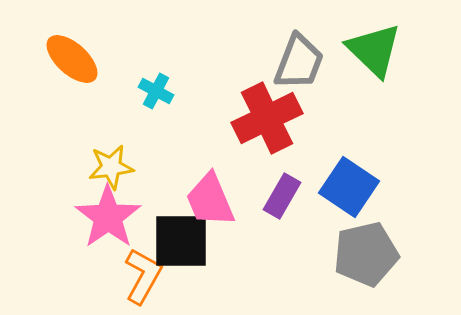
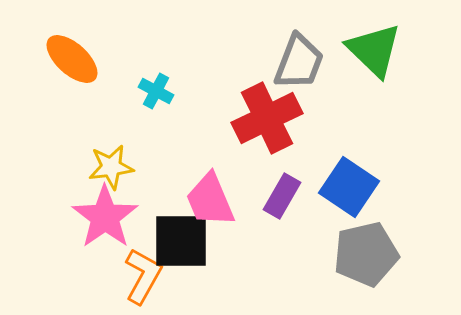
pink star: moved 3 px left
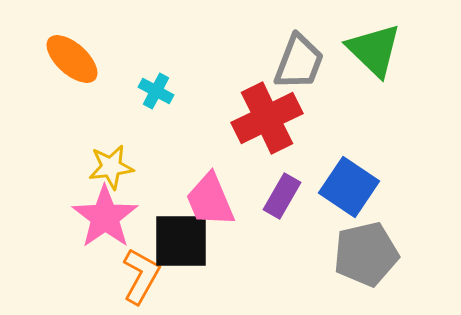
orange L-shape: moved 2 px left
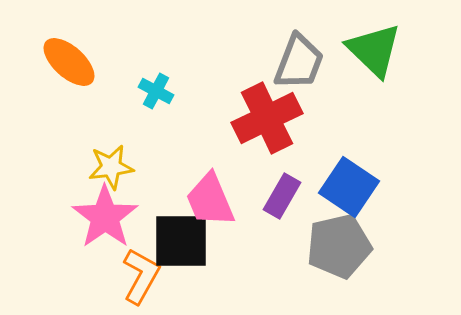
orange ellipse: moved 3 px left, 3 px down
gray pentagon: moved 27 px left, 8 px up
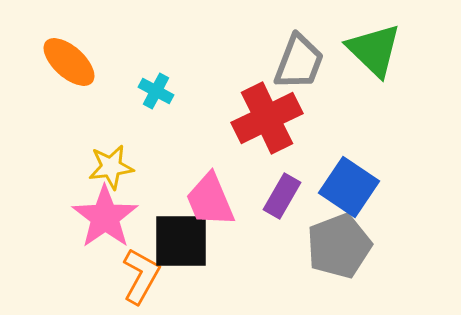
gray pentagon: rotated 8 degrees counterclockwise
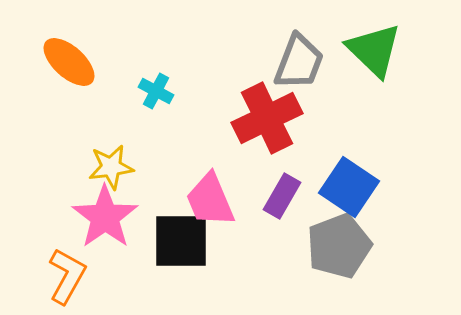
orange L-shape: moved 74 px left
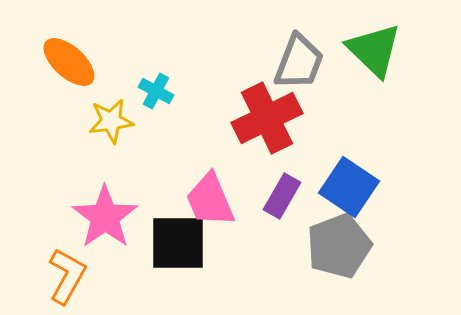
yellow star: moved 46 px up
black square: moved 3 px left, 2 px down
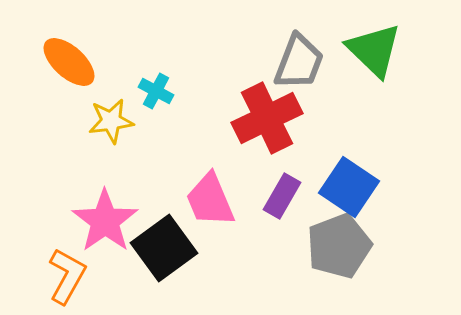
pink star: moved 4 px down
black square: moved 14 px left, 5 px down; rotated 36 degrees counterclockwise
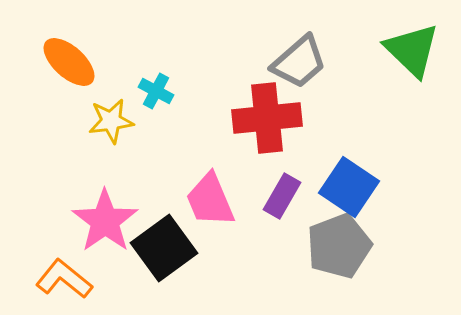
green triangle: moved 38 px right
gray trapezoid: rotated 28 degrees clockwise
red cross: rotated 20 degrees clockwise
orange L-shape: moved 3 px left, 3 px down; rotated 80 degrees counterclockwise
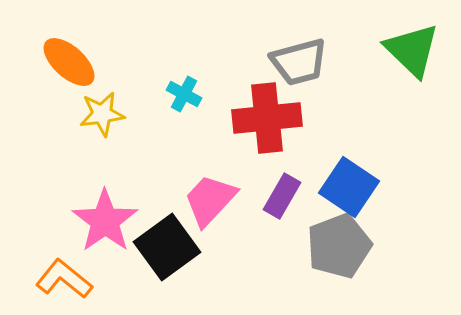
gray trapezoid: rotated 26 degrees clockwise
cyan cross: moved 28 px right, 3 px down
yellow star: moved 9 px left, 7 px up
pink trapezoid: rotated 66 degrees clockwise
black square: moved 3 px right, 1 px up
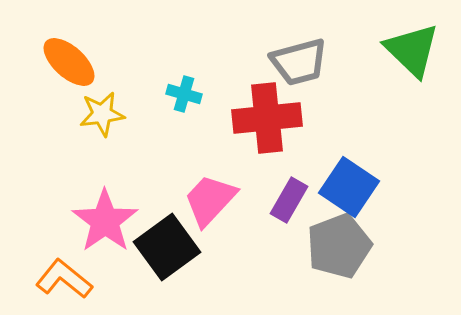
cyan cross: rotated 12 degrees counterclockwise
purple rectangle: moved 7 px right, 4 px down
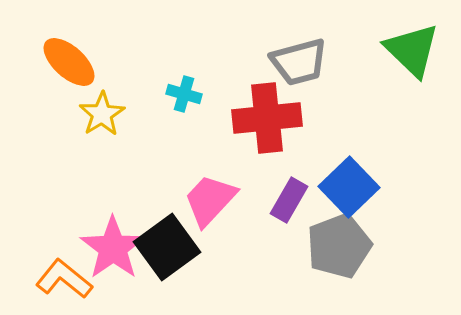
yellow star: rotated 24 degrees counterclockwise
blue square: rotated 12 degrees clockwise
pink star: moved 8 px right, 27 px down
